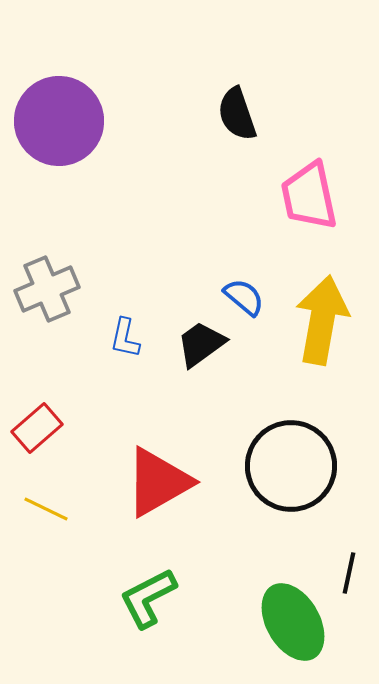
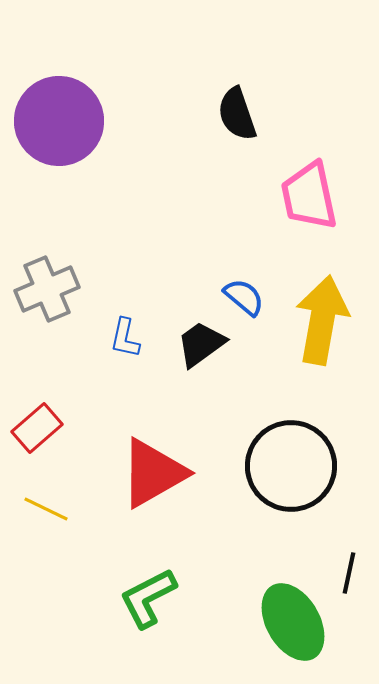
red triangle: moved 5 px left, 9 px up
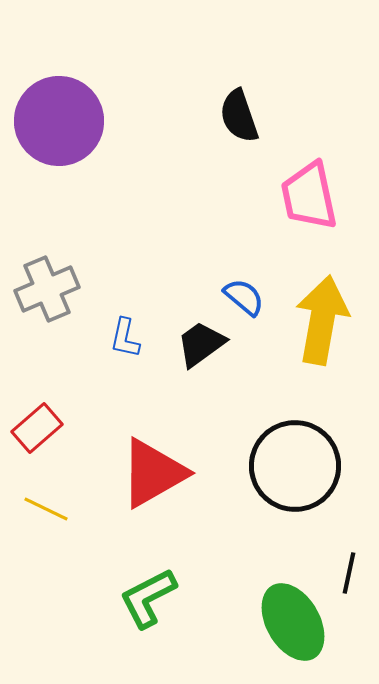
black semicircle: moved 2 px right, 2 px down
black circle: moved 4 px right
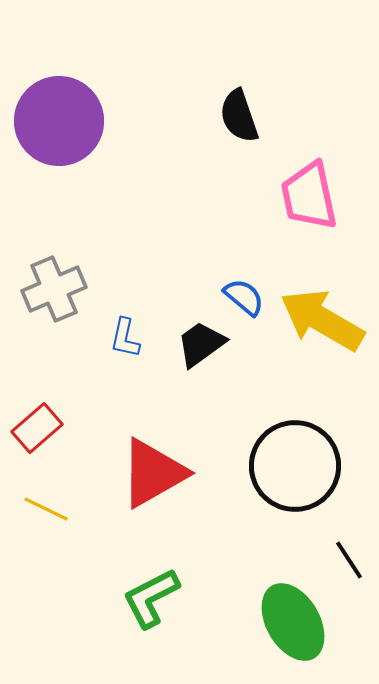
gray cross: moved 7 px right
yellow arrow: rotated 70 degrees counterclockwise
black line: moved 13 px up; rotated 45 degrees counterclockwise
green L-shape: moved 3 px right
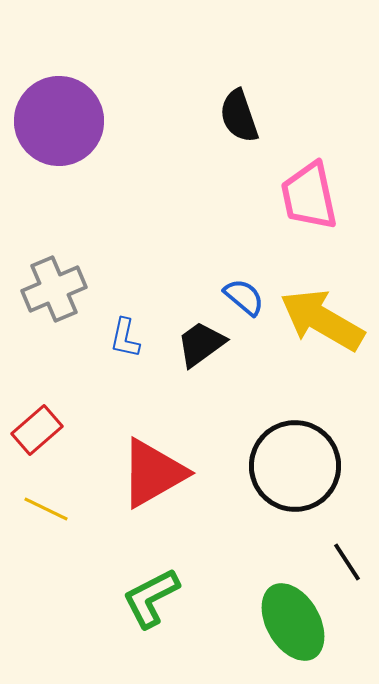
red rectangle: moved 2 px down
black line: moved 2 px left, 2 px down
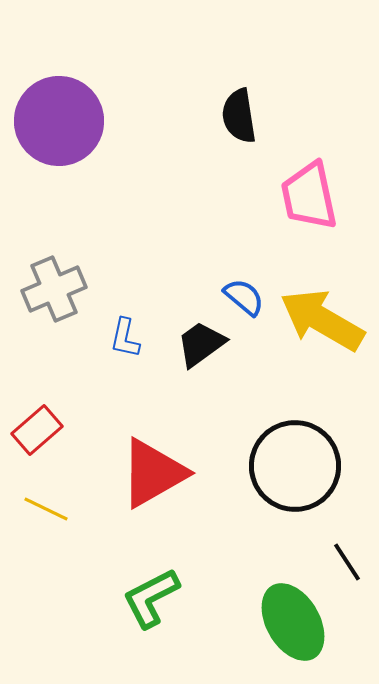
black semicircle: rotated 10 degrees clockwise
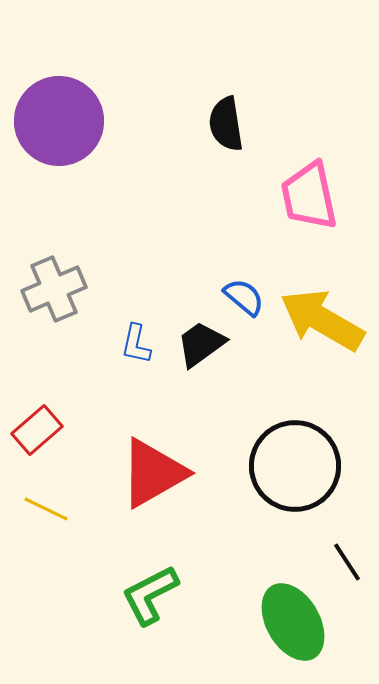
black semicircle: moved 13 px left, 8 px down
blue L-shape: moved 11 px right, 6 px down
green L-shape: moved 1 px left, 3 px up
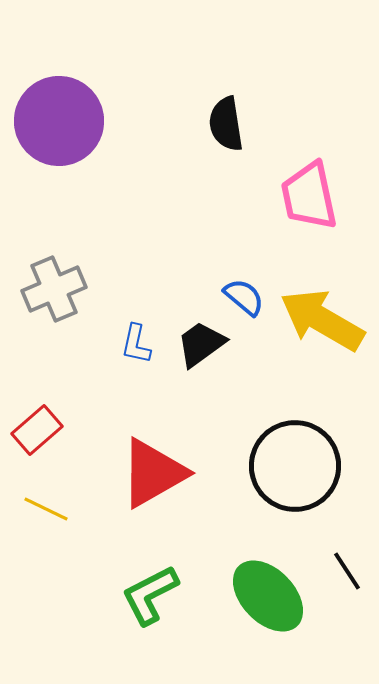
black line: moved 9 px down
green ellipse: moved 25 px left, 26 px up; rotated 14 degrees counterclockwise
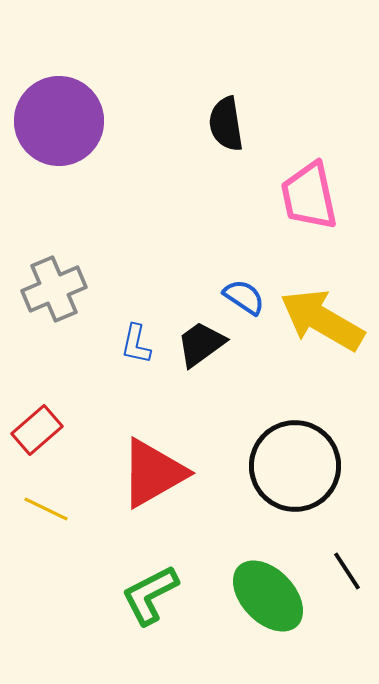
blue semicircle: rotated 6 degrees counterclockwise
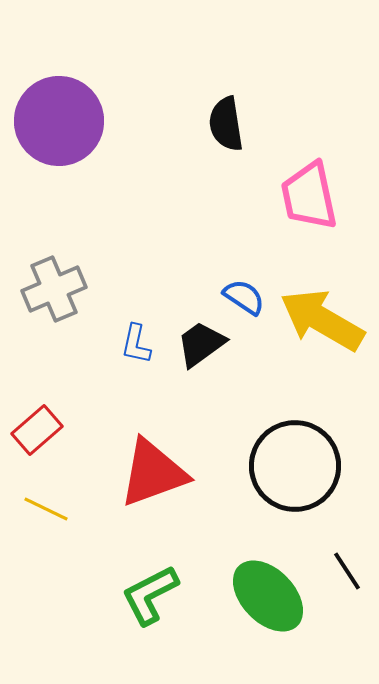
red triangle: rotated 10 degrees clockwise
